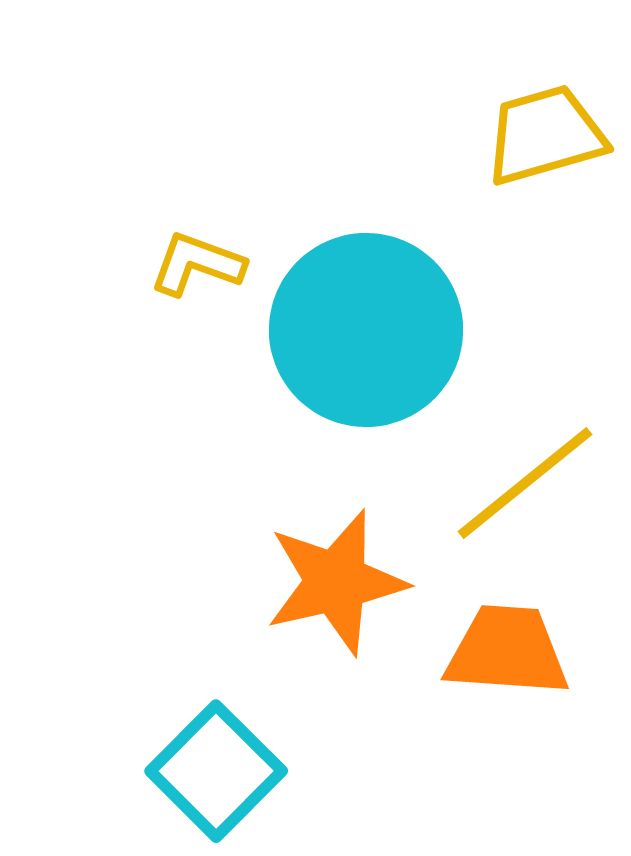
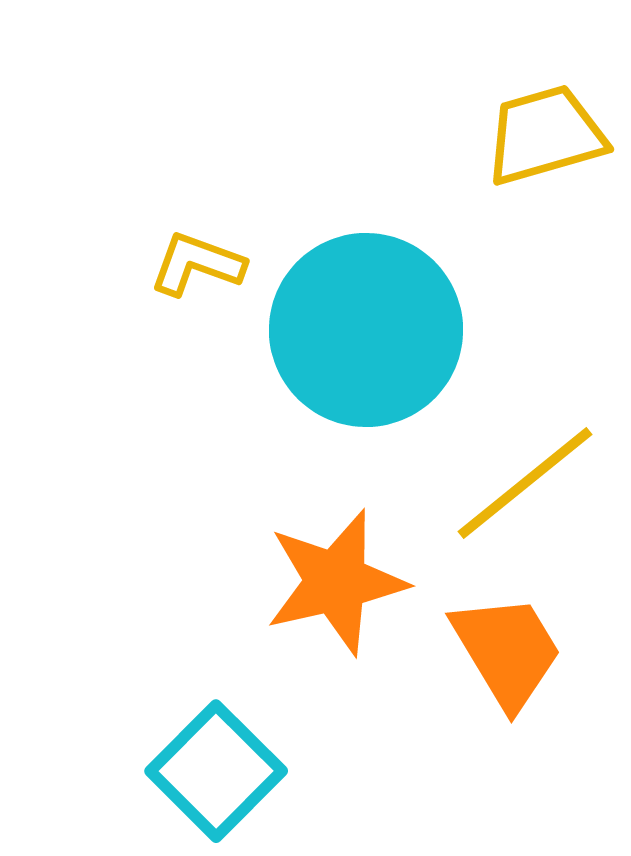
orange trapezoid: rotated 55 degrees clockwise
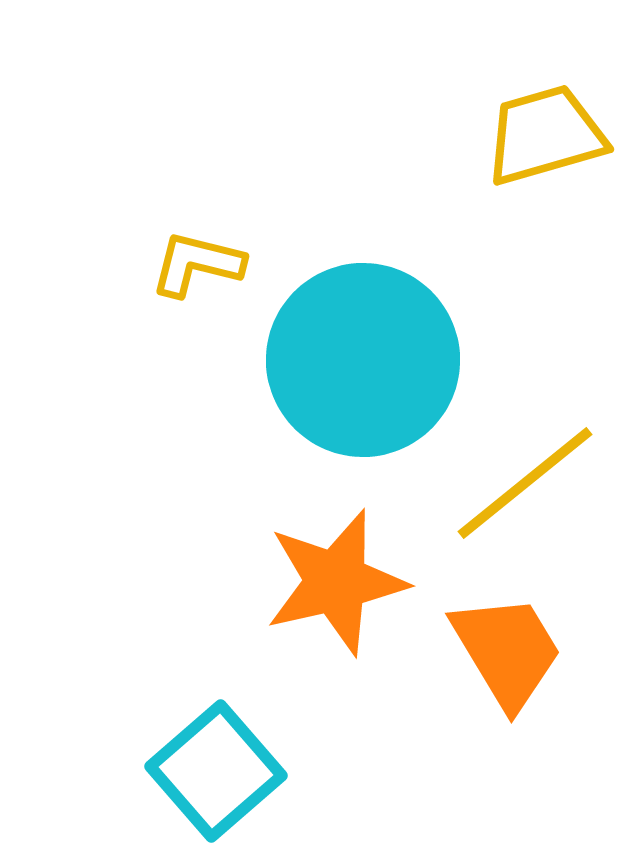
yellow L-shape: rotated 6 degrees counterclockwise
cyan circle: moved 3 px left, 30 px down
cyan square: rotated 4 degrees clockwise
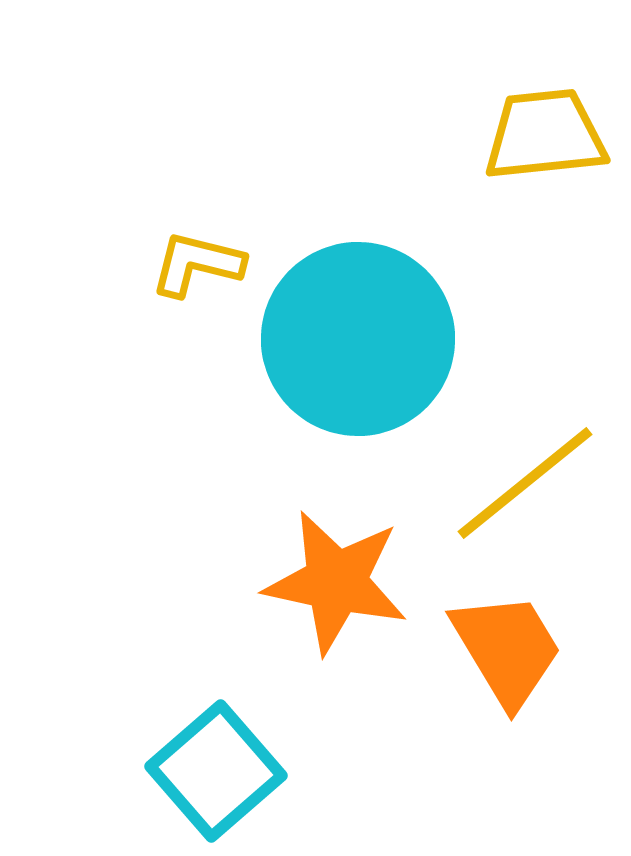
yellow trapezoid: rotated 10 degrees clockwise
cyan circle: moved 5 px left, 21 px up
orange star: rotated 25 degrees clockwise
orange trapezoid: moved 2 px up
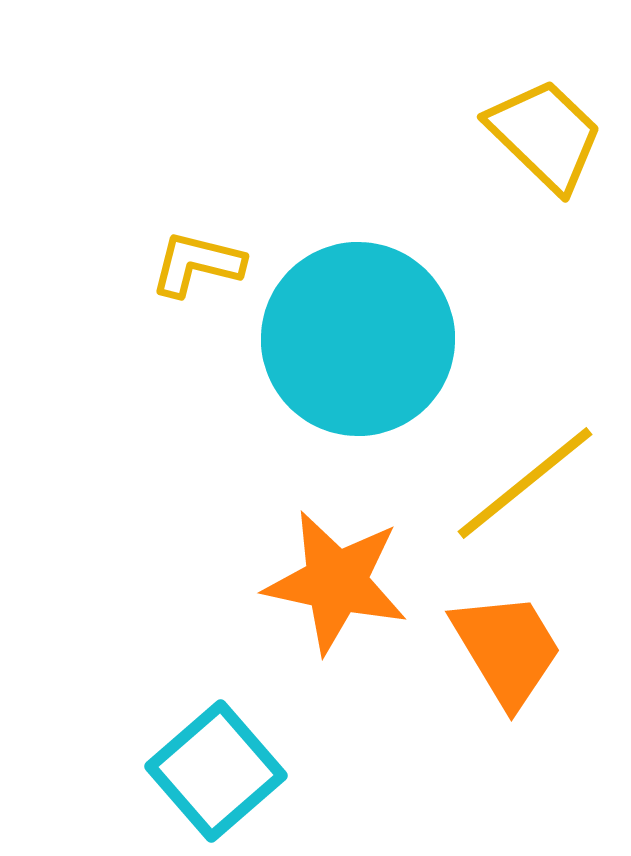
yellow trapezoid: rotated 50 degrees clockwise
